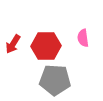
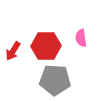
pink semicircle: moved 2 px left
red arrow: moved 7 px down
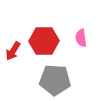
red hexagon: moved 2 px left, 5 px up
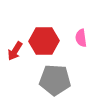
red arrow: moved 2 px right
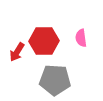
red arrow: moved 2 px right, 1 px down
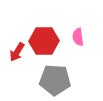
pink semicircle: moved 3 px left, 1 px up
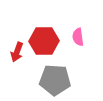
red arrow: rotated 12 degrees counterclockwise
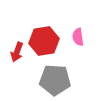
red hexagon: rotated 8 degrees counterclockwise
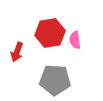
pink semicircle: moved 3 px left, 3 px down
red hexagon: moved 6 px right, 8 px up
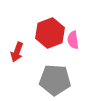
red hexagon: rotated 12 degrees counterclockwise
pink semicircle: moved 2 px left
